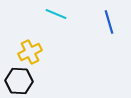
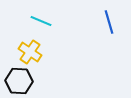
cyan line: moved 15 px left, 7 px down
yellow cross: rotated 30 degrees counterclockwise
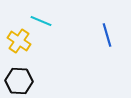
blue line: moved 2 px left, 13 px down
yellow cross: moved 11 px left, 11 px up
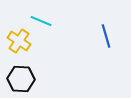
blue line: moved 1 px left, 1 px down
black hexagon: moved 2 px right, 2 px up
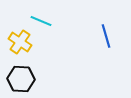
yellow cross: moved 1 px right, 1 px down
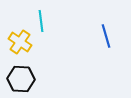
cyan line: rotated 60 degrees clockwise
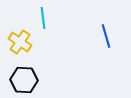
cyan line: moved 2 px right, 3 px up
black hexagon: moved 3 px right, 1 px down
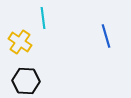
black hexagon: moved 2 px right, 1 px down
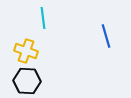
yellow cross: moved 6 px right, 9 px down; rotated 15 degrees counterclockwise
black hexagon: moved 1 px right
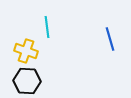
cyan line: moved 4 px right, 9 px down
blue line: moved 4 px right, 3 px down
